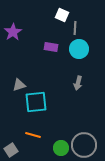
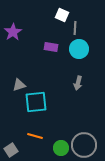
orange line: moved 2 px right, 1 px down
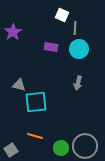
gray triangle: rotated 32 degrees clockwise
gray circle: moved 1 px right, 1 px down
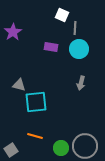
gray arrow: moved 3 px right
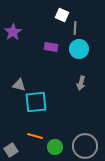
green circle: moved 6 px left, 1 px up
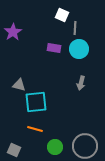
purple rectangle: moved 3 px right, 1 px down
orange line: moved 7 px up
gray square: moved 3 px right; rotated 32 degrees counterclockwise
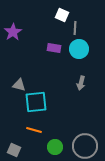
orange line: moved 1 px left, 1 px down
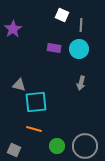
gray line: moved 6 px right, 3 px up
purple star: moved 3 px up
orange line: moved 1 px up
green circle: moved 2 px right, 1 px up
